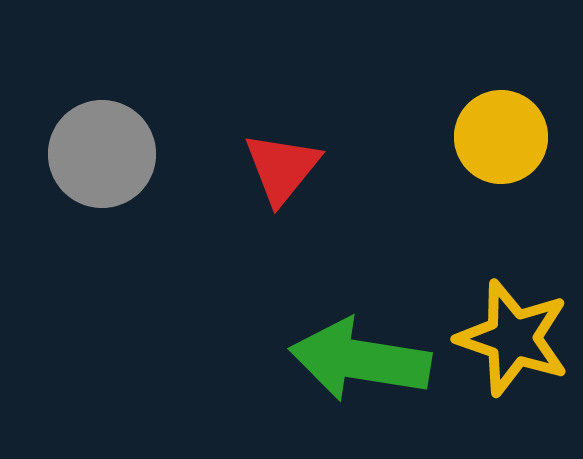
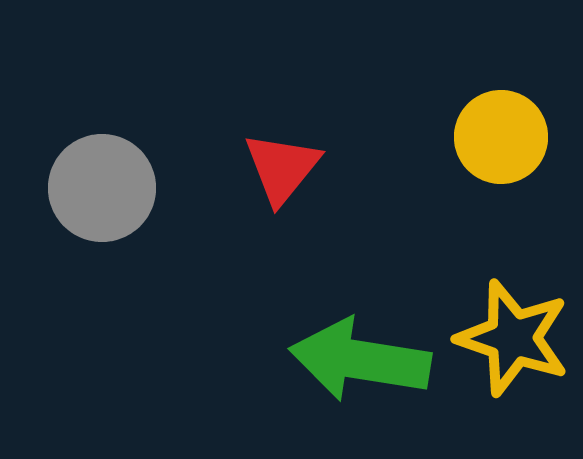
gray circle: moved 34 px down
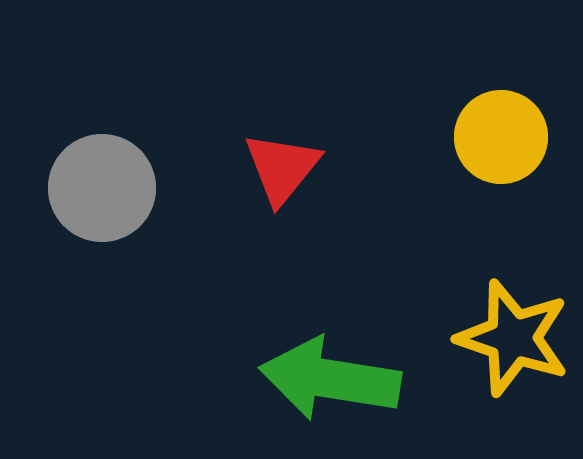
green arrow: moved 30 px left, 19 px down
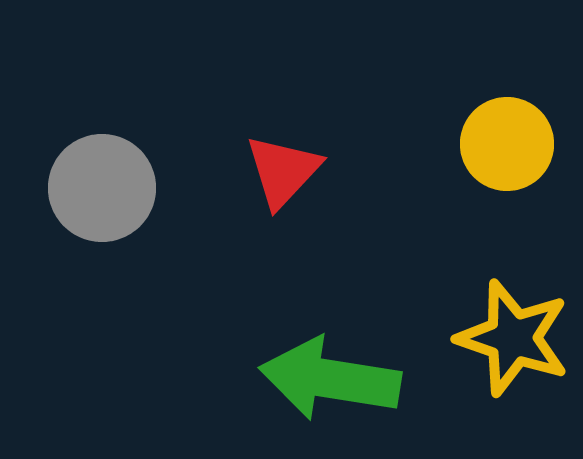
yellow circle: moved 6 px right, 7 px down
red triangle: moved 1 px right, 3 px down; rotated 4 degrees clockwise
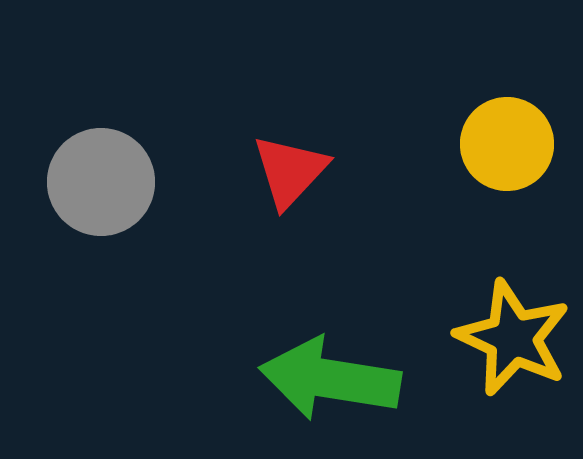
red triangle: moved 7 px right
gray circle: moved 1 px left, 6 px up
yellow star: rotated 6 degrees clockwise
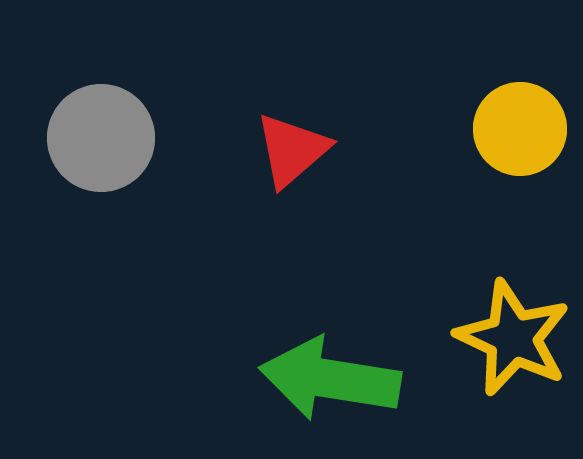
yellow circle: moved 13 px right, 15 px up
red triangle: moved 2 px right, 21 px up; rotated 6 degrees clockwise
gray circle: moved 44 px up
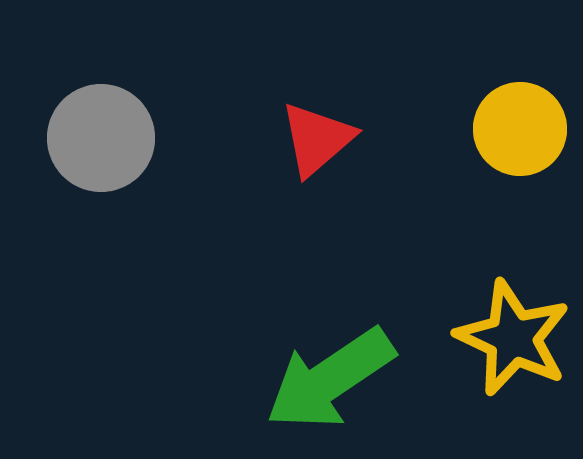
red triangle: moved 25 px right, 11 px up
green arrow: rotated 43 degrees counterclockwise
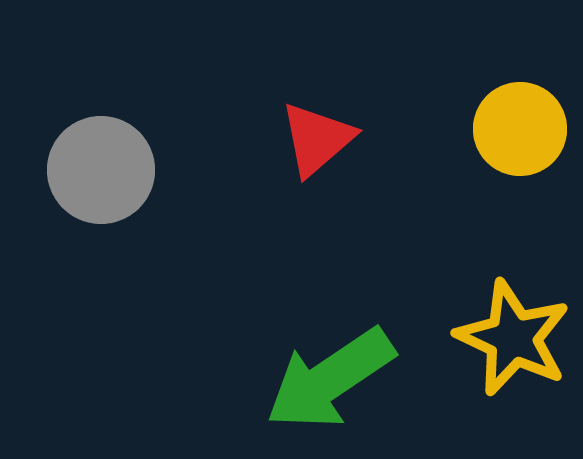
gray circle: moved 32 px down
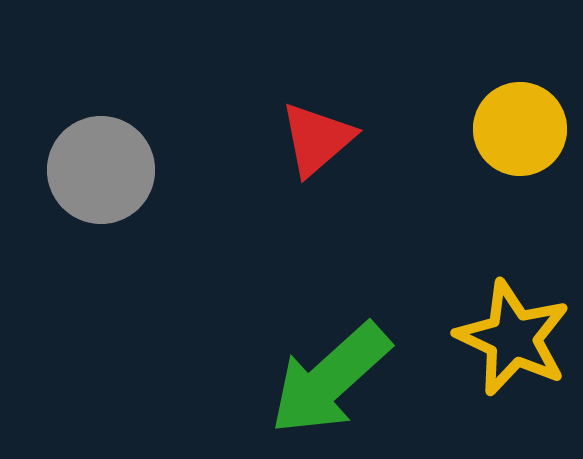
green arrow: rotated 8 degrees counterclockwise
